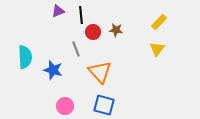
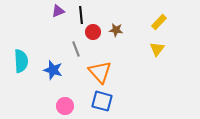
cyan semicircle: moved 4 px left, 4 px down
blue square: moved 2 px left, 4 px up
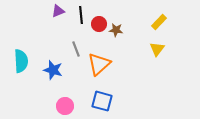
red circle: moved 6 px right, 8 px up
orange triangle: moved 1 px left, 8 px up; rotated 30 degrees clockwise
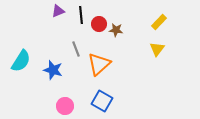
cyan semicircle: rotated 35 degrees clockwise
blue square: rotated 15 degrees clockwise
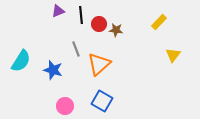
yellow triangle: moved 16 px right, 6 px down
